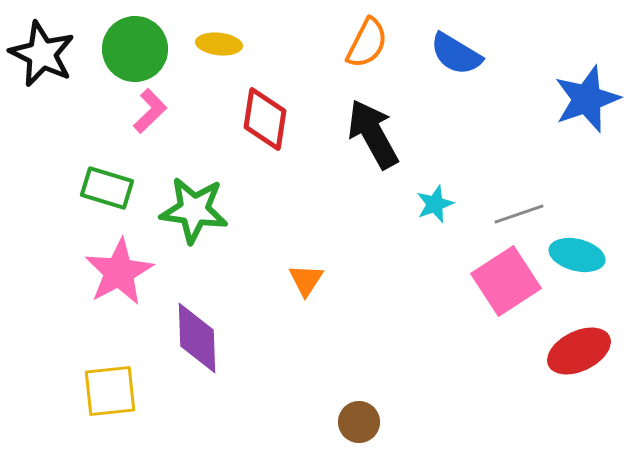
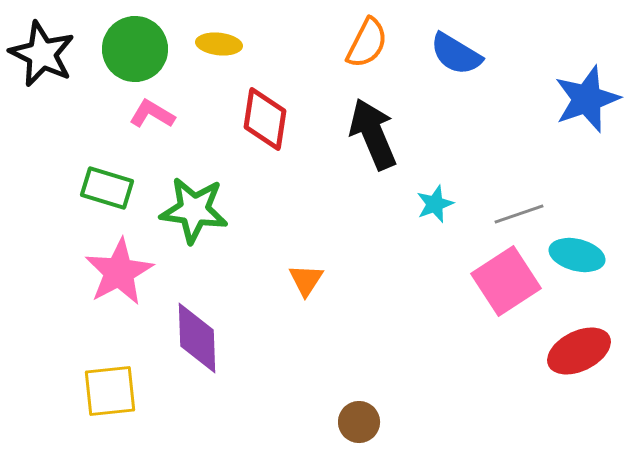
pink L-shape: moved 2 px right, 3 px down; rotated 105 degrees counterclockwise
black arrow: rotated 6 degrees clockwise
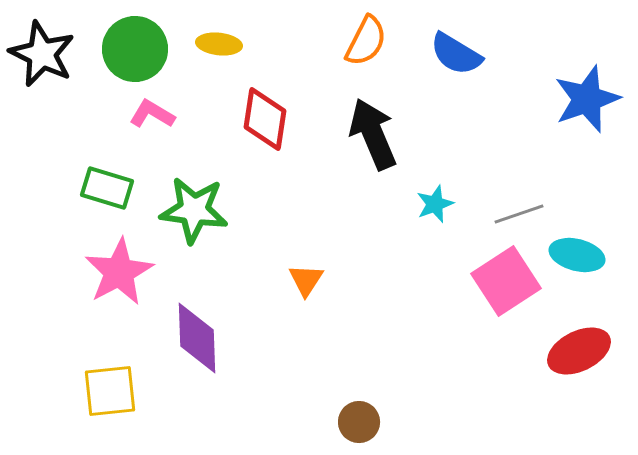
orange semicircle: moved 1 px left, 2 px up
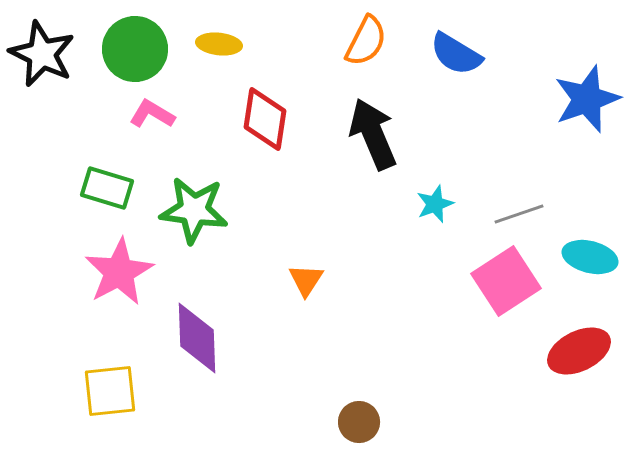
cyan ellipse: moved 13 px right, 2 px down
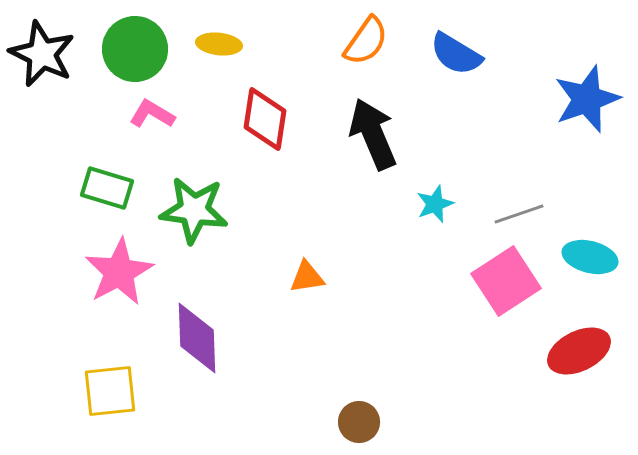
orange semicircle: rotated 8 degrees clockwise
orange triangle: moved 1 px right, 3 px up; rotated 48 degrees clockwise
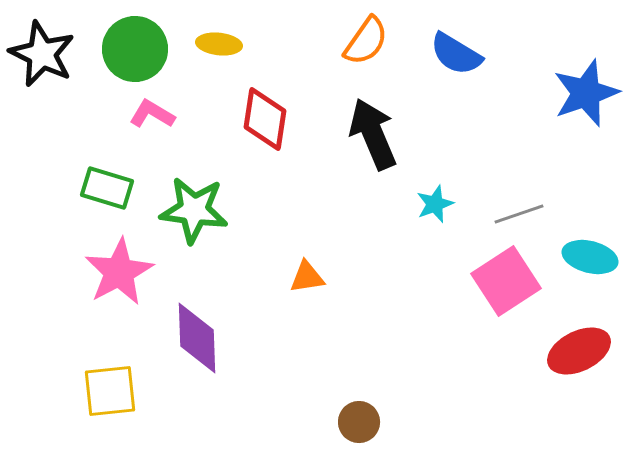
blue star: moved 1 px left, 6 px up
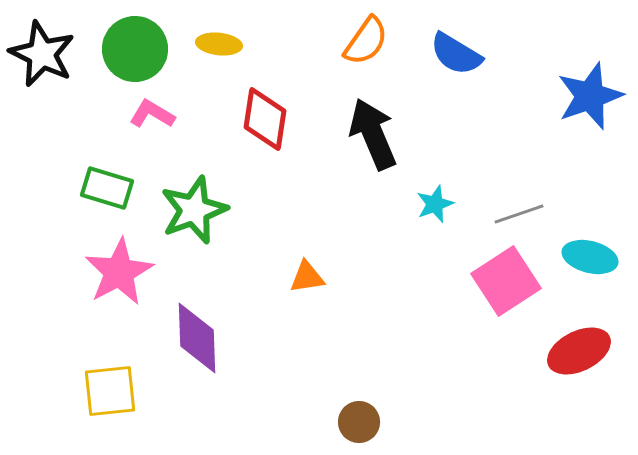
blue star: moved 4 px right, 3 px down
green star: rotated 28 degrees counterclockwise
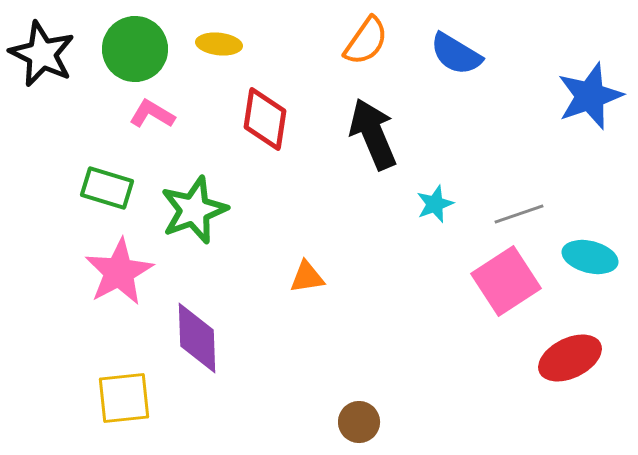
red ellipse: moved 9 px left, 7 px down
yellow square: moved 14 px right, 7 px down
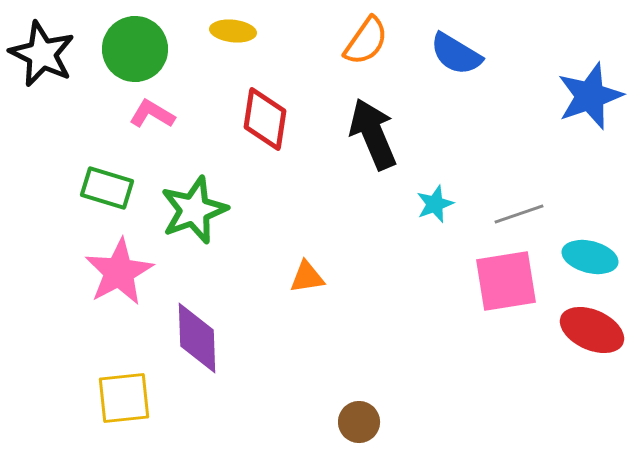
yellow ellipse: moved 14 px right, 13 px up
pink square: rotated 24 degrees clockwise
red ellipse: moved 22 px right, 28 px up; rotated 50 degrees clockwise
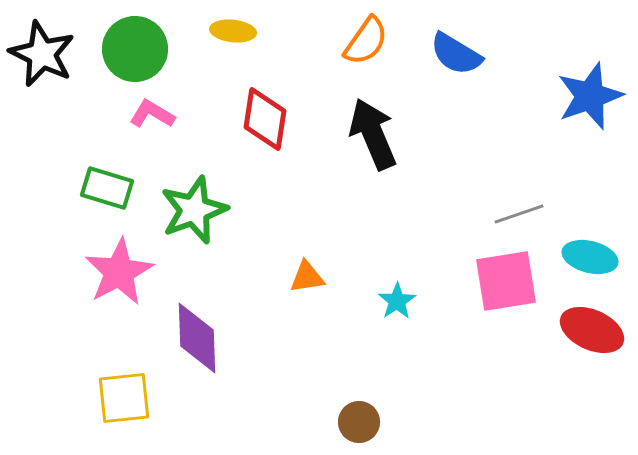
cyan star: moved 38 px left, 97 px down; rotated 12 degrees counterclockwise
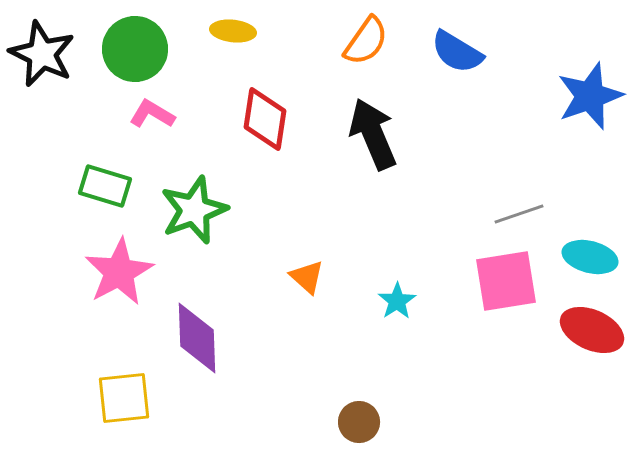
blue semicircle: moved 1 px right, 2 px up
green rectangle: moved 2 px left, 2 px up
orange triangle: rotated 51 degrees clockwise
